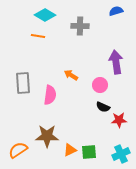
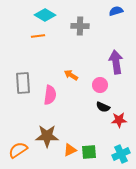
orange line: rotated 16 degrees counterclockwise
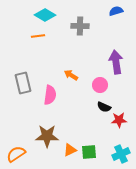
gray rectangle: rotated 10 degrees counterclockwise
black semicircle: moved 1 px right
orange semicircle: moved 2 px left, 4 px down
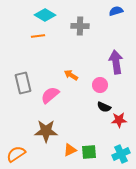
pink semicircle: rotated 138 degrees counterclockwise
brown star: moved 1 px left, 5 px up
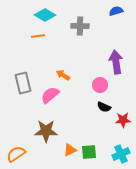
orange arrow: moved 8 px left
red star: moved 4 px right
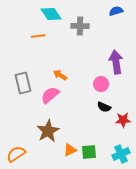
cyan diamond: moved 6 px right, 1 px up; rotated 25 degrees clockwise
orange arrow: moved 3 px left
pink circle: moved 1 px right, 1 px up
brown star: moved 2 px right; rotated 30 degrees counterclockwise
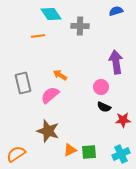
pink circle: moved 3 px down
brown star: rotated 25 degrees counterclockwise
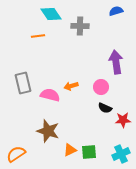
orange arrow: moved 11 px right, 11 px down; rotated 48 degrees counterclockwise
pink semicircle: rotated 54 degrees clockwise
black semicircle: moved 1 px right, 1 px down
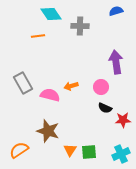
gray rectangle: rotated 15 degrees counterclockwise
orange triangle: rotated 32 degrees counterclockwise
orange semicircle: moved 3 px right, 4 px up
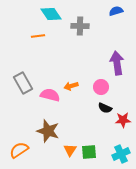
purple arrow: moved 1 px right, 1 px down
